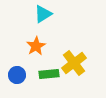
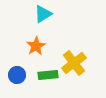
green rectangle: moved 1 px left, 1 px down
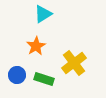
green rectangle: moved 4 px left, 4 px down; rotated 24 degrees clockwise
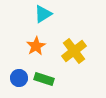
yellow cross: moved 12 px up
blue circle: moved 2 px right, 3 px down
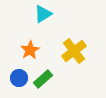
orange star: moved 6 px left, 4 px down
green rectangle: moved 1 px left; rotated 60 degrees counterclockwise
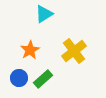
cyan triangle: moved 1 px right
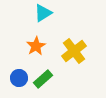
cyan triangle: moved 1 px left, 1 px up
orange star: moved 6 px right, 4 px up
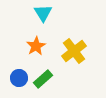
cyan triangle: rotated 30 degrees counterclockwise
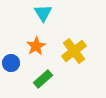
blue circle: moved 8 px left, 15 px up
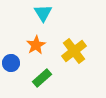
orange star: moved 1 px up
green rectangle: moved 1 px left, 1 px up
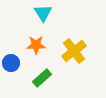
orange star: rotated 30 degrees clockwise
